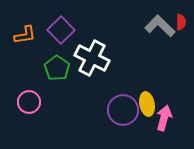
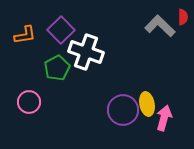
red semicircle: moved 2 px right, 5 px up
white cross: moved 6 px left, 6 px up; rotated 8 degrees counterclockwise
green pentagon: rotated 10 degrees clockwise
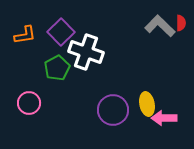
red semicircle: moved 2 px left, 6 px down
purple square: moved 2 px down
pink circle: moved 1 px down
purple circle: moved 10 px left
pink arrow: rotated 105 degrees counterclockwise
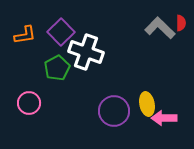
gray L-shape: moved 2 px down
purple circle: moved 1 px right, 1 px down
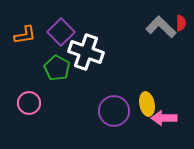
gray L-shape: moved 1 px right, 1 px up
green pentagon: rotated 15 degrees counterclockwise
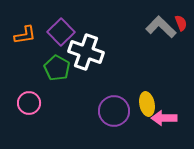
red semicircle: rotated 21 degrees counterclockwise
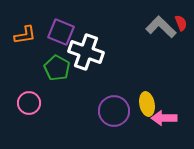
purple square: rotated 24 degrees counterclockwise
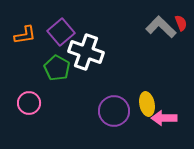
purple square: rotated 28 degrees clockwise
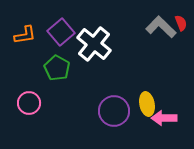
white cross: moved 8 px right, 8 px up; rotated 20 degrees clockwise
